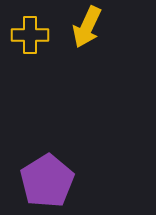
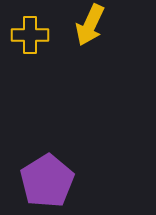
yellow arrow: moved 3 px right, 2 px up
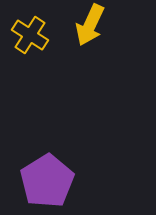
yellow cross: rotated 33 degrees clockwise
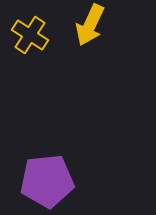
purple pentagon: rotated 26 degrees clockwise
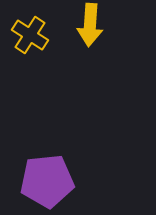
yellow arrow: rotated 21 degrees counterclockwise
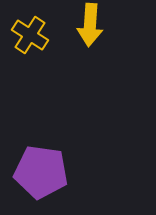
purple pentagon: moved 6 px left, 9 px up; rotated 14 degrees clockwise
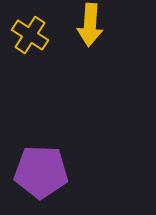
purple pentagon: rotated 6 degrees counterclockwise
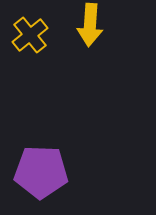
yellow cross: rotated 18 degrees clockwise
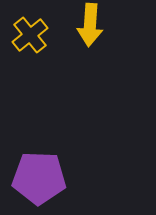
purple pentagon: moved 2 px left, 6 px down
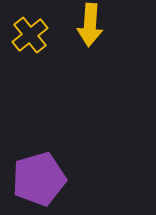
purple pentagon: moved 1 px down; rotated 18 degrees counterclockwise
